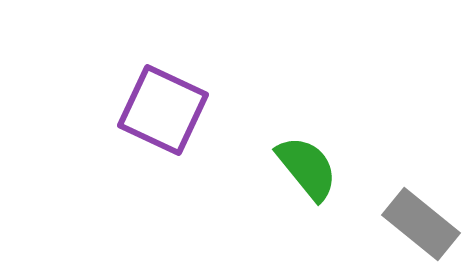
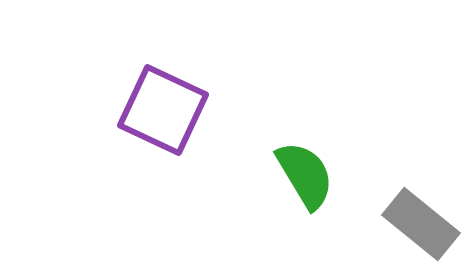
green semicircle: moved 2 px left, 7 px down; rotated 8 degrees clockwise
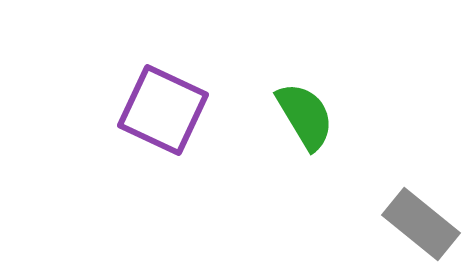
green semicircle: moved 59 px up
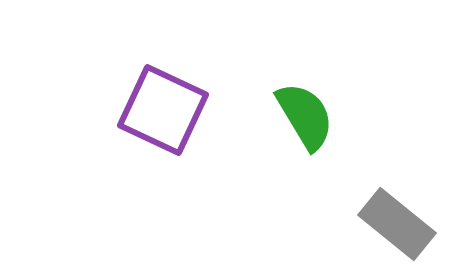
gray rectangle: moved 24 px left
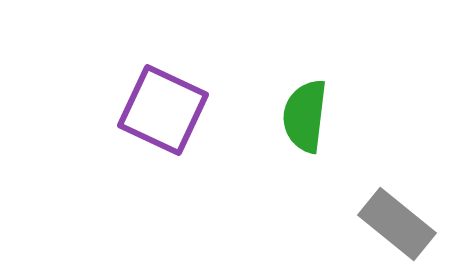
green semicircle: rotated 142 degrees counterclockwise
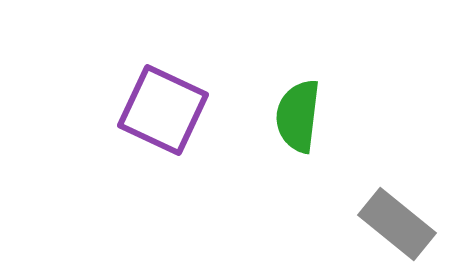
green semicircle: moved 7 px left
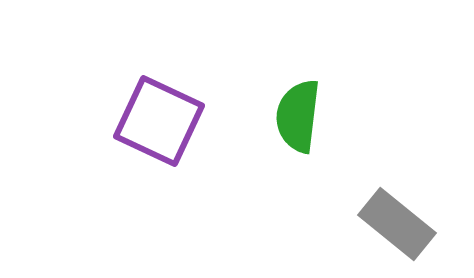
purple square: moved 4 px left, 11 px down
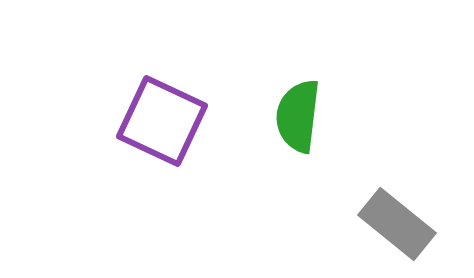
purple square: moved 3 px right
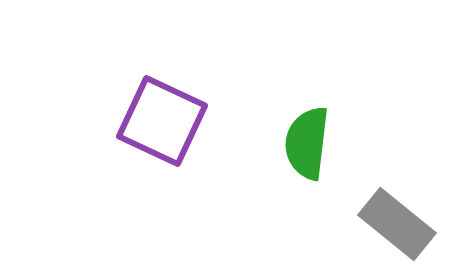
green semicircle: moved 9 px right, 27 px down
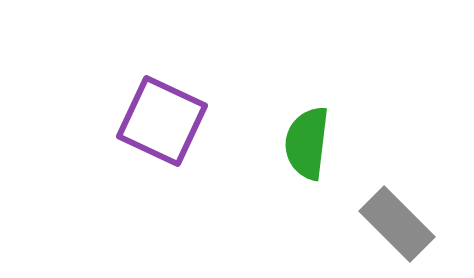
gray rectangle: rotated 6 degrees clockwise
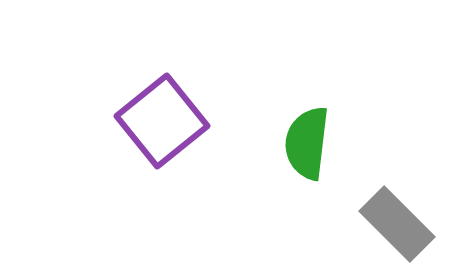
purple square: rotated 26 degrees clockwise
